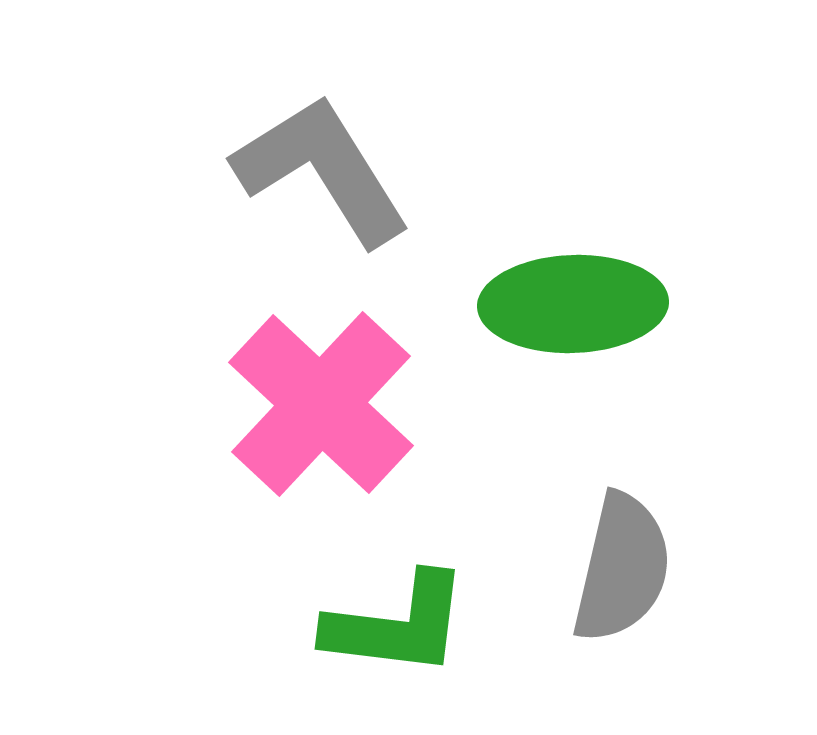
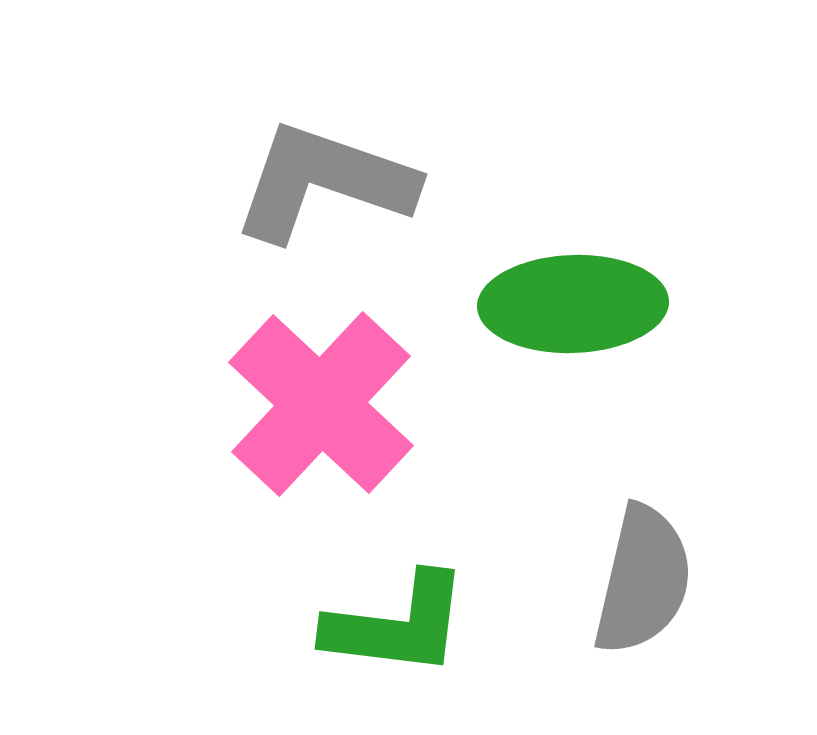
gray L-shape: moved 2 px right, 12 px down; rotated 39 degrees counterclockwise
gray semicircle: moved 21 px right, 12 px down
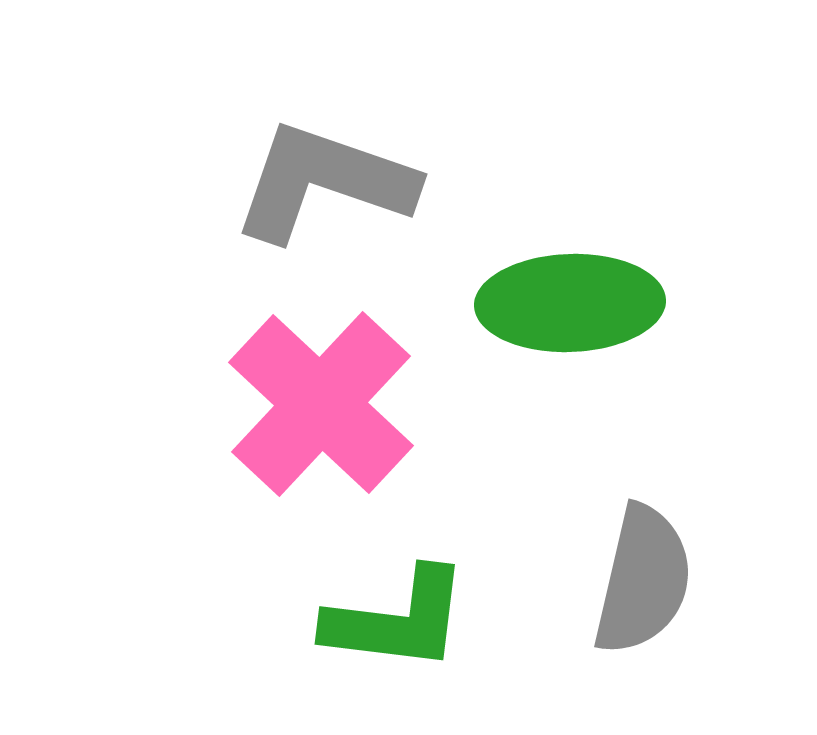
green ellipse: moved 3 px left, 1 px up
green L-shape: moved 5 px up
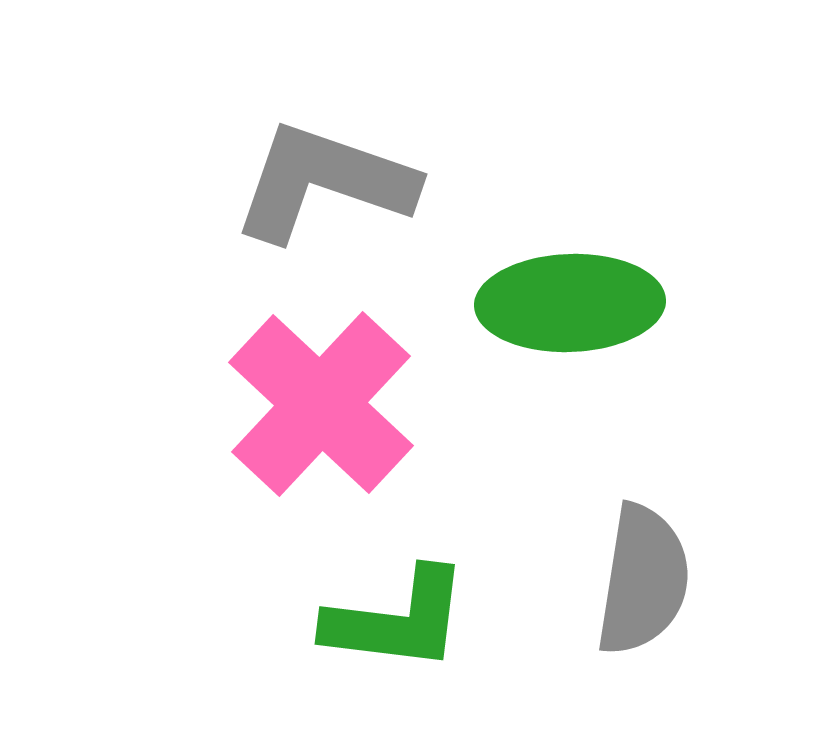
gray semicircle: rotated 4 degrees counterclockwise
